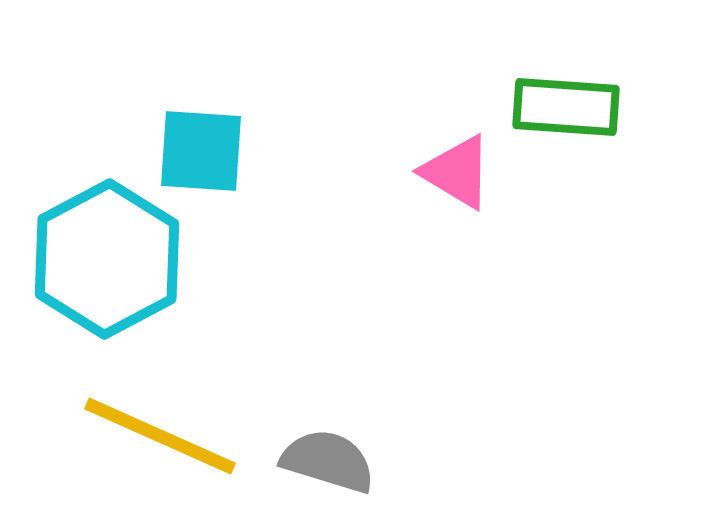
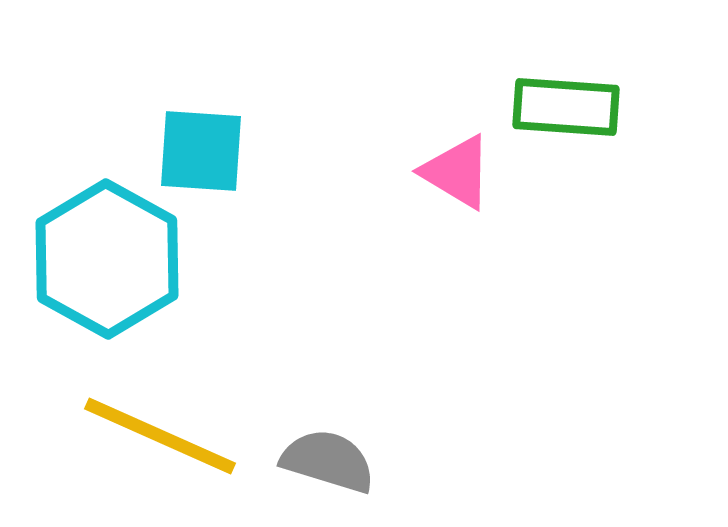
cyan hexagon: rotated 3 degrees counterclockwise
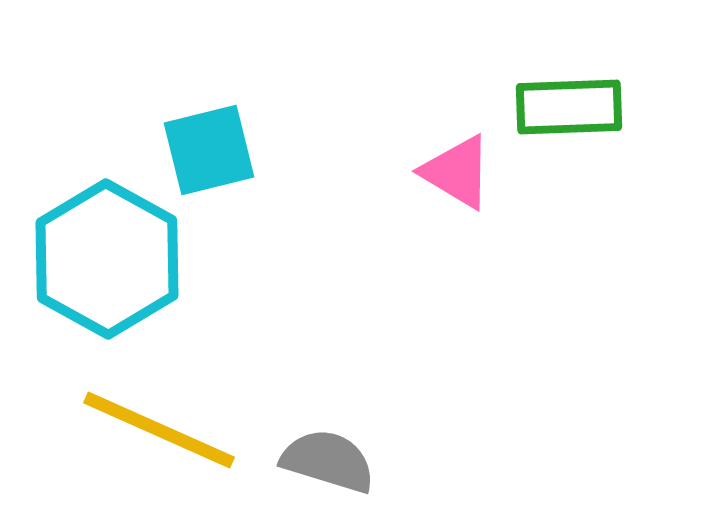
green rectangle: moved 3 px right; rotated 6 degrees counterclockwise
cyan square: moved 8 px right, 1 px up; rotated 18 degrees counterclockwise
yellow line: moved 1 px left, 6 px up
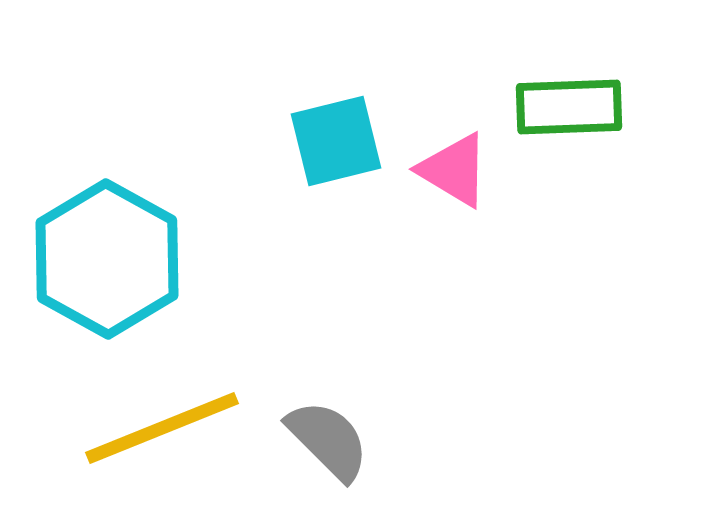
cyan square: moved 127 px right, 9 px up
pink triangle: moved 3 px left, 2 px up
yellow line: moved 3 px right, 2 px up; rotated 46 degrees counterclockwise
gray semicircle: moved 21 px up; rotated 28 degrees clockwise
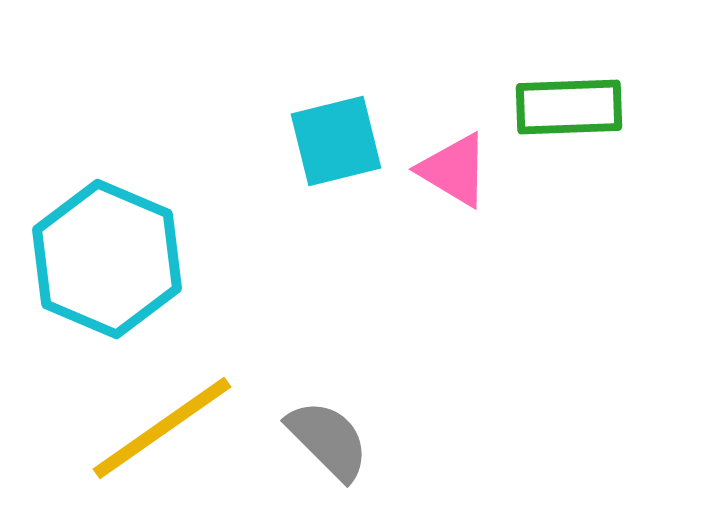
cyan hexagon: rotated 6 degrees counterclockwise
yellow line: rotated 13 degrees counterclockwise
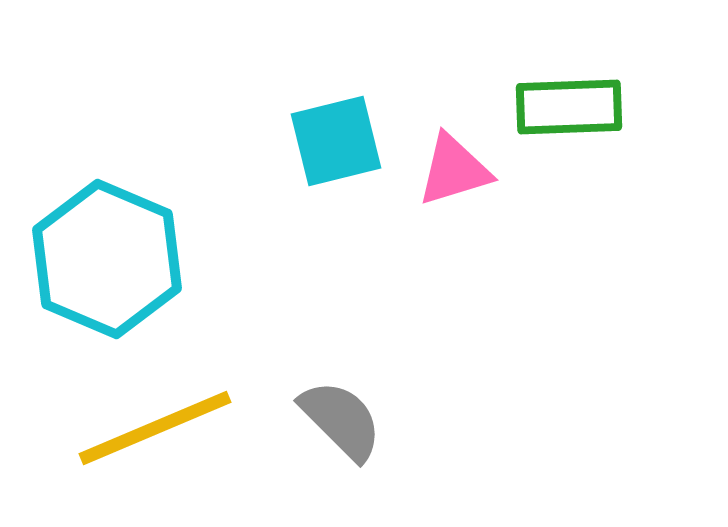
pink triangle: rotated 48 degrees counterclockwise
yellow line: moved 7 px left; rotated 12 degrees clockwise
gray semicircle: moved 13 px right, 20 px up
